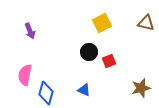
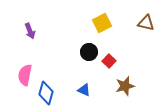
red square: rotated 24 degrees counterclockwise
brown star: moved 16 px left, 2 px up
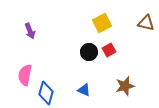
red square: moved 11 px up; rotated 16 degrees clockwise
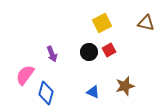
purple arrow: moved 22 px right, 23 px down
pink semicircle: rotated 25 degrees clockwise
blue triangle: moved 9 px right, 2 px down
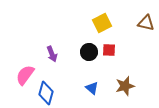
red square: rotated 32 degrees clockwise
blue triangle: moved 1 px left, 4 px up; rotated 16 degrees clockwise
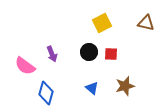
red square: moved 2 px right, 4 px down
pink semicircle: moved 9 px up; rotated 90 degrees counterclockwise
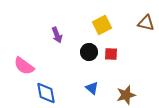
yellow square: moved 2 px down
purple arrow: moved 5 px right, 19 px up
pink semicircle: moved 1 px left
brown star: moved 1 px right, 9 px down
blue diamond: rotated 25 degrees counterclockwise
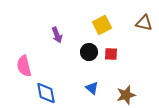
brown triangle: moved 2 px left
pink semicircle: rotated 40 degrees clockwise
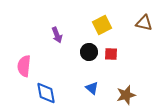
pink semicircle: rotated 20 degrees clockwise
